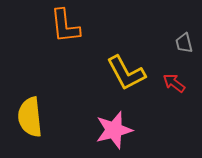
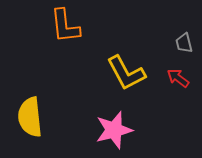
red arrow: moved 4 px right, 5 px up
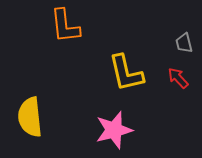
yellow L-shape: rotated 15 degrees clockwise
red arrow: rotated 10 degrees clockwise
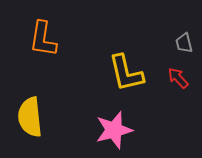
orange L-shape: moved 22 px left, 13 px down; rotated 15 degrees clockwise
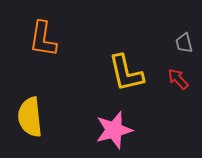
red arrow: moved 1 px down
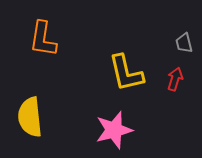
red arrow: moved 3 px left; rotated 60 degrees clockwise
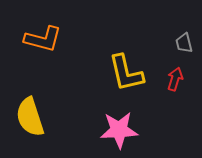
orange L-shape: rotated 84 degrees counterclockwise
yellow semicircle: rotated 12 degrees counterclockwise
pink star: moved 5 px right; rotated 12 degrees clockwise
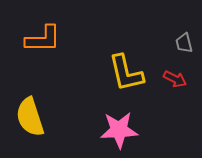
orange L-shape: rotated 15 degrees counterclockwise
red arrow: rotated 100 degrees clockwise
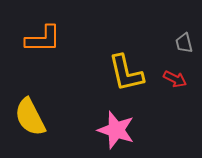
yellow semicircle: rotated 9 degrees counterclockwise
pink star: moved 3 px left; rotated 21 degrees clockwise
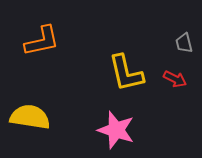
orange L-shape: moved 1 px left, 2 px down; rotated 12 degrees counterclockwise
yellow semicircle: rotated 126 degrees clockwise
